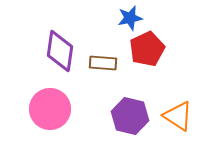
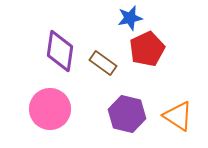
brown rectangle: rotated 32 degrees clockwise
purple hexagon: moved 3 px left, 2 px up
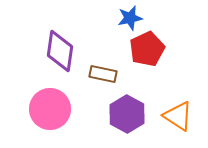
brown rectangle: moved 11 px down; rotated 24 degrees counterclockwise
purple hexagon: rotated 15 degrees clockwise
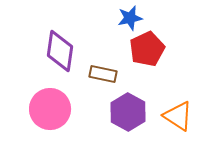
purple hexagon: moved 1 px right, 2 px up
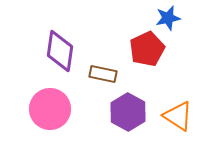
blue star: moved 38 px right
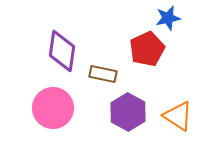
purple diamond: moved 2 px right
pink circle: moved 3 px right, 1 px up
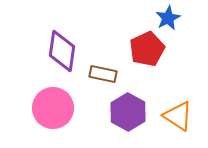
blue star: rotated 15 degrees counterclockwise
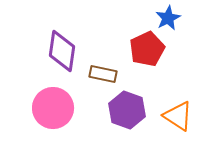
purple hexagon: moved 1 px left, 2 px up; rotated 9 degrees counterclockwise
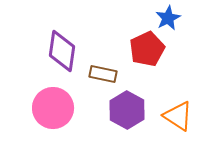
purple hexagon: rotated 9 degrees clockwise
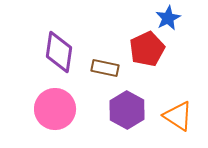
purple diamond: moved 3 px left, 1 px down
brown rectangle: moved 2 px right, 6 px up
pink circle: moved 2 px right, 1 px down
